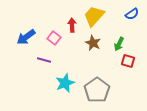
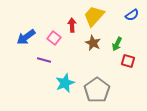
blue semicircle: moved 1 px down
green arrow: moved 2 px left
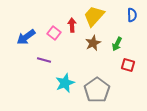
blue semicircle: rotated 56 degrees counterclockwise
pink square: moved 5 px up
brown star: rotated 21 degrees clockwise
red square: moved 4 px down
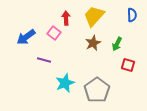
red arrow: moved 6 px left, 7 px up
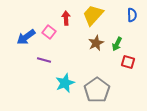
yellow trapezoid: moved 1 px left, 1 px up
pink square: moved 5 px left, 1 px up
brown star: moved 3 px right
red square: moved 3 px up
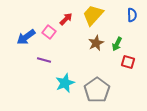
red arrow: moved 1 px down; rotated 48 degrees clockwise
